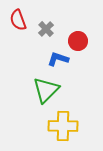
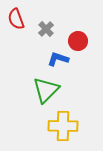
red semicircle: moved 2 px left, 1 px up
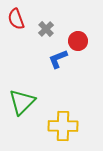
blue L-shape: rotated 40 degrees counterclockwise
green triangle: moved 24 px left, 12 px down
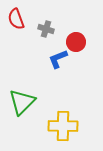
gray cross: rotated 28 degrees counterclockwise
red circle: moved 2 px left, 1 px down
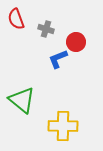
green triangle: moved 2 px up; rotated 36 degrees counterclockwise
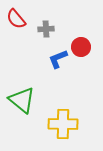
red semicircle: rotated 20 degrees counterclockwise
gray cross: rotated 21 degrees counterclockwise
red circle: moved 5 px right, 5 px down
yellow cross: moved 2 px up
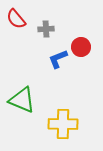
green triangle: rotated 16 degrees counterclockwise
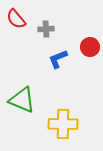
red circle: moved 9 px right
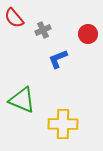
red semicircle: moved 2 px left, 1 px up
gray cross: moved 3 px left, 1 px down; rotated 21 degrees counterclockwise
red circle: moved 2 px left, 13 px up
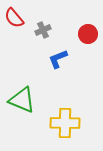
yellow cross: moved 2 px right, 1 px up
